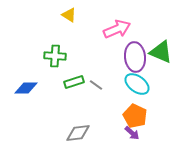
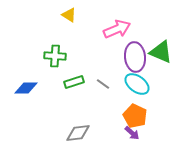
gray line: moved 7 px right, 1 px up
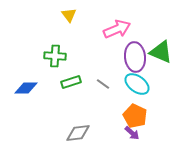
yellow triangle: rotated 21 degrees clockwise
green rectangle: moved 3 px left
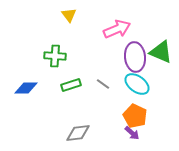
green rectangle: moved 3 px down
